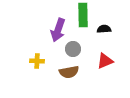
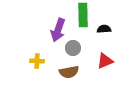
gray circle: moved 1 px up
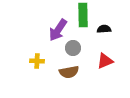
purple arrow: rotated 15 degrees clockwise
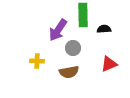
red triangle: moved 4 px right, 3 px down
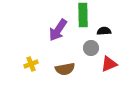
black semicircle: moved 2 px down
gray circle: moved 18 px right
yellow cross: moved 6 px left, 3 px down; rotated 24 degrees counterclockwise
brown semicircle: moved 4 px left, 3 px up
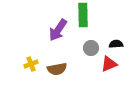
black semicircle: moved 12 px right, 13 px down
brown semicircle: moved 8 px left
